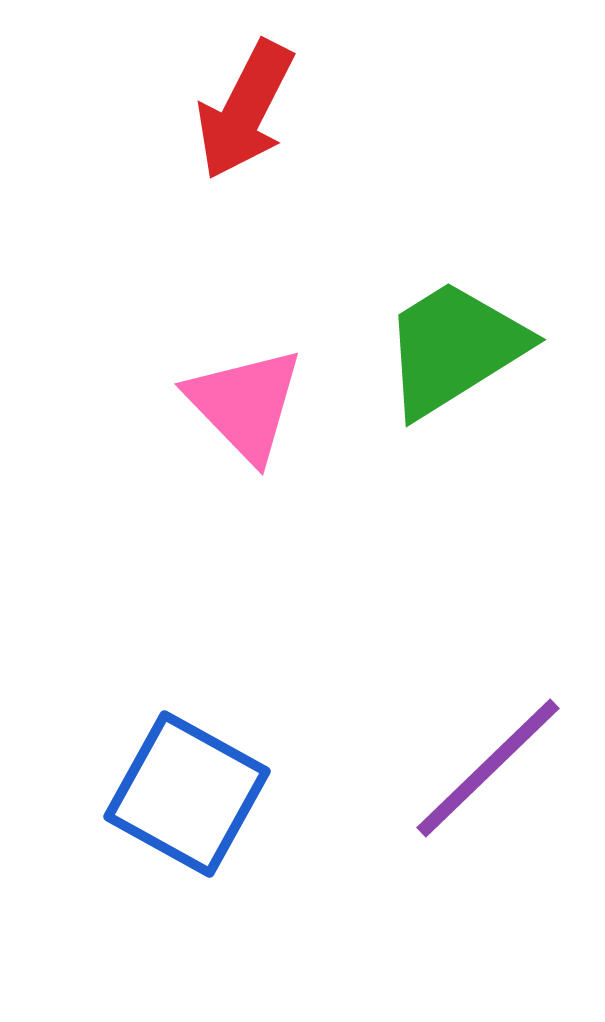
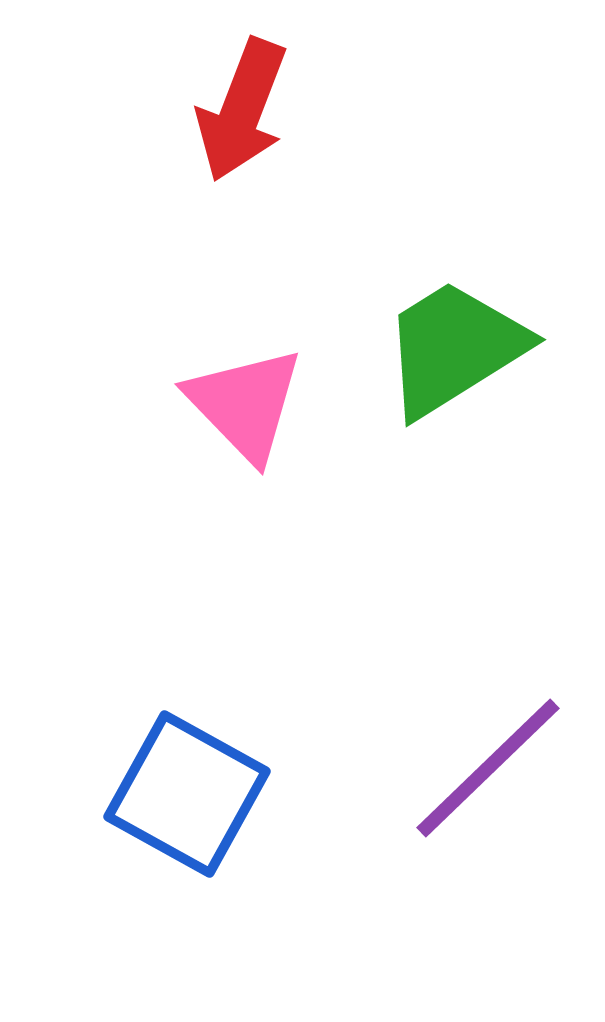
red arrow: moved 3 px left; rotated 6 degrees counterclockwise
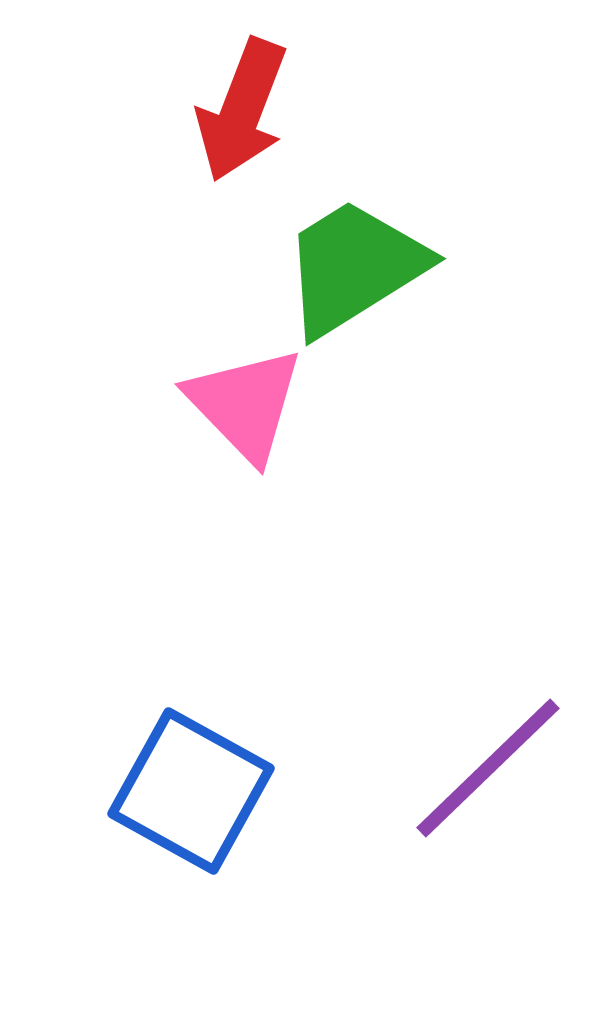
green trapezoid: moved 100 px left, 81 px up
blue square: moved 4 px right, 3 px up
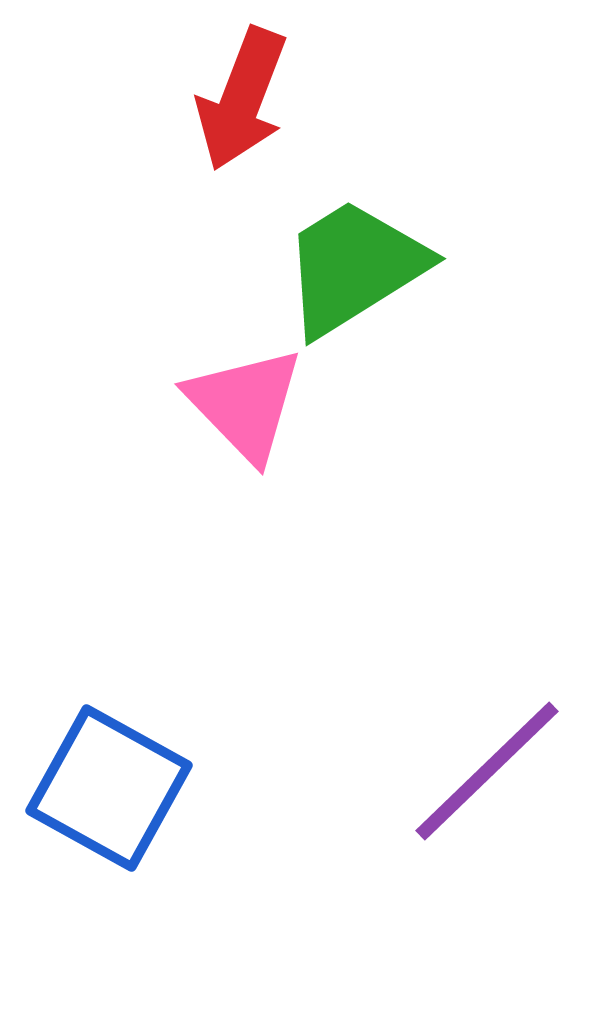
red arrow: moved 11 px up
purple line: moved 1 px left, 3 px down
blue square: moved 82 px left, 3 px up
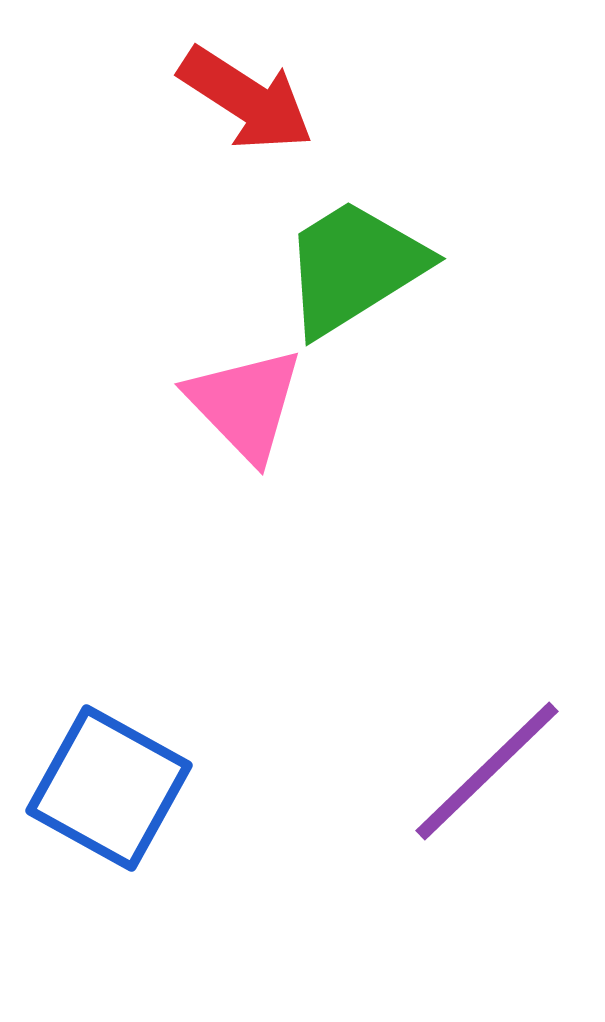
red arrow: moved 4 px right; rotated 78 degrees counterclockwise
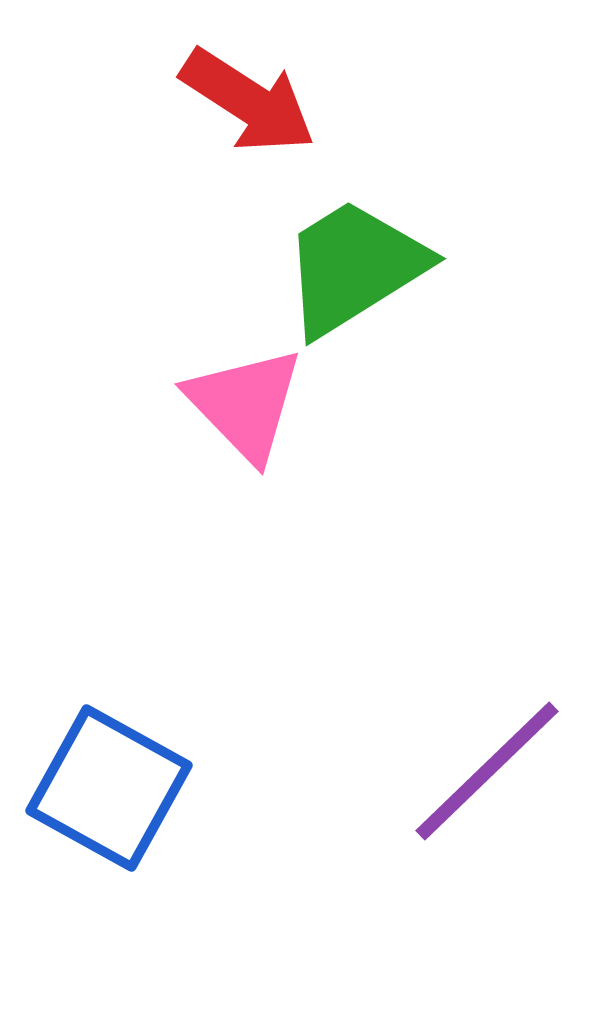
red arrow: moved 2 px right, 2 px down
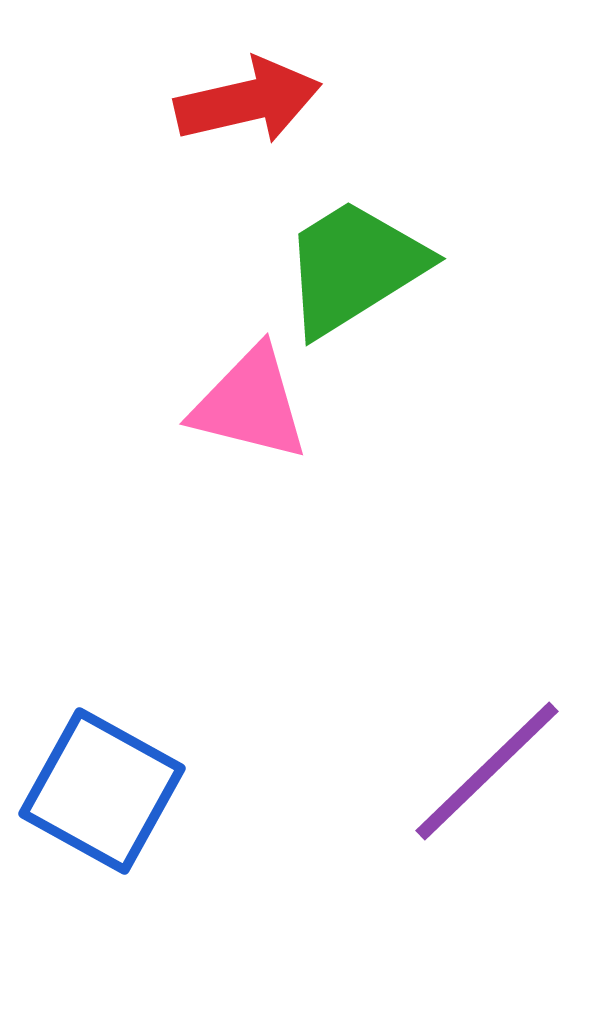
red arrow: rotated 46 degrees counterclockwise
pink triangle: moved 5 px right; rotated 32 degrees counterclockwise
blue square: moved 7 px left, 3 px down
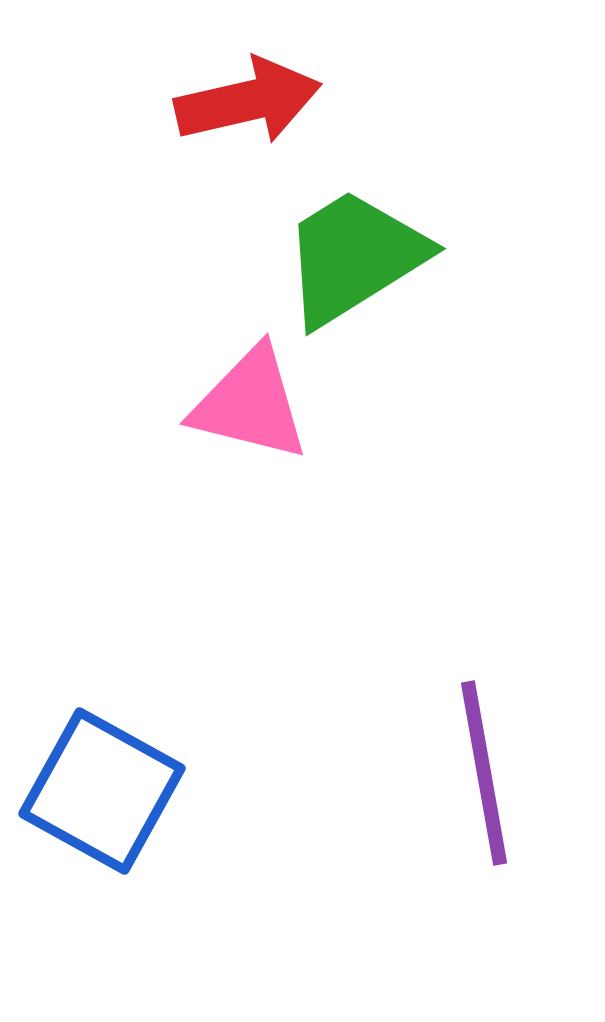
green trapezoid: moved 10 px up
purple line: moved 3 px left, 2 px down; rotated 56 degrees counterclockwise
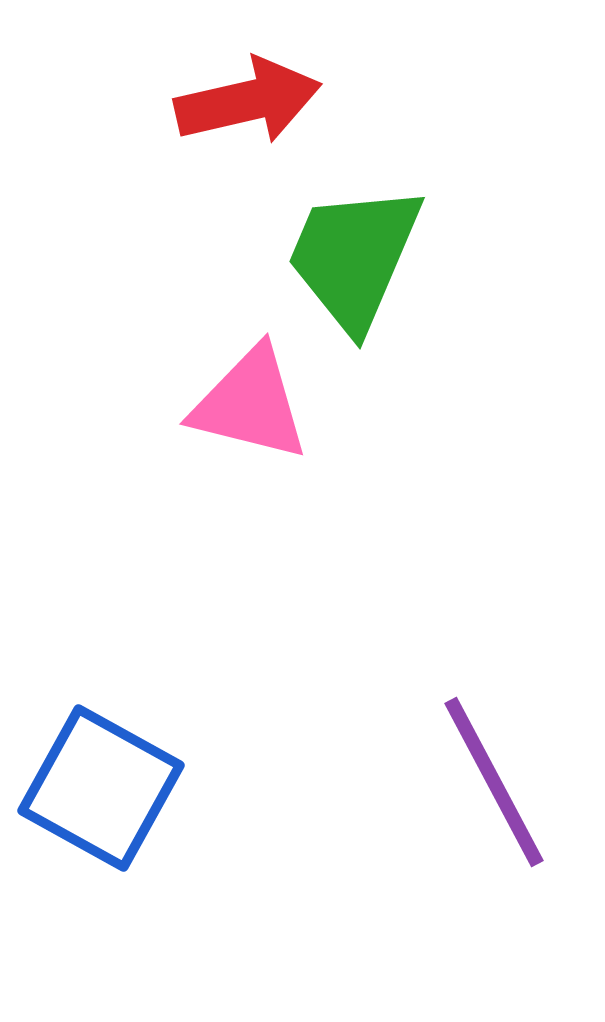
green trapezoid: rotated 35 degrees counterclockwise
purple line: moved 10 px right, 9 px down; rotated 18 degrees counterclockwise
blue square: moved 1 px left, 3 px up
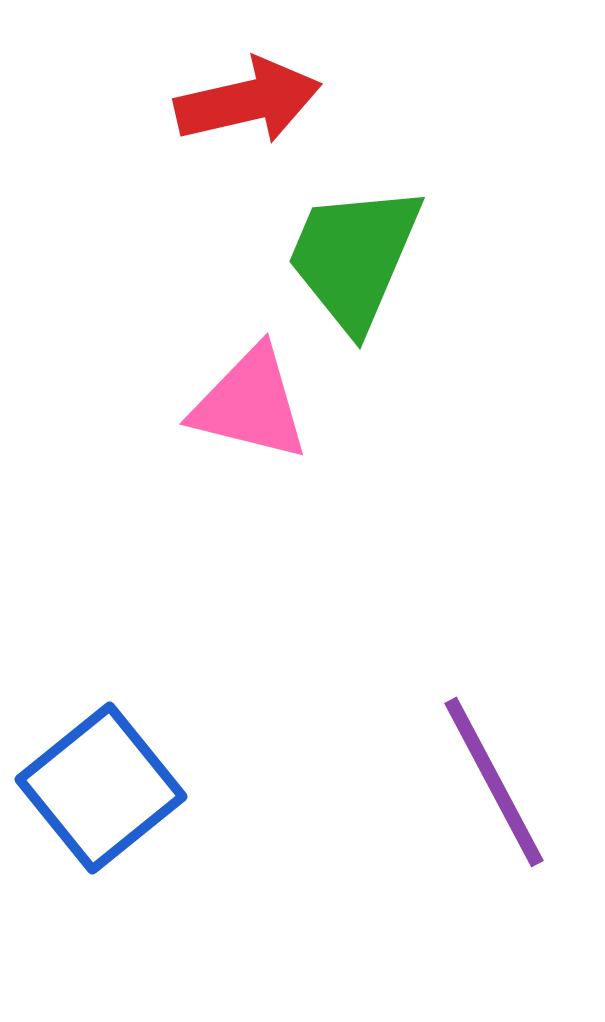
blue square: rotated 22 degrees clockwise
